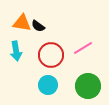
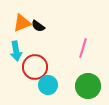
orange triangle: rotated 30 degrees counterclockwise
pink line: rotated 42 degrees counterclockwise
red circle: moved 16 px left, 12 px down
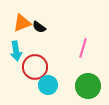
black semicircle: moved 1 px right, 1 px down
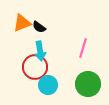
cyan arrow: moved 24 px right
green circle: moved 2 px up
